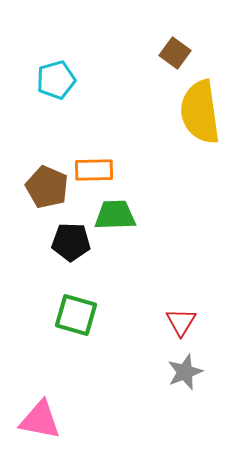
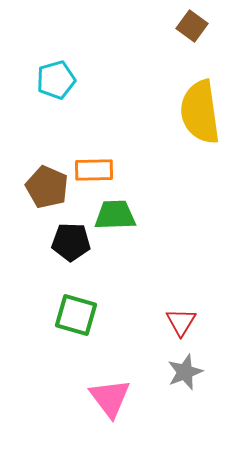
brown square: moved 17 px right, 27 px up
pink triangle: moved 70 px right, 22 px up; rotated 42 degrees clockwise
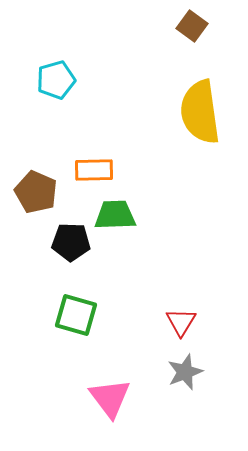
brown pentagon: moved 11 px left, 5 px down
